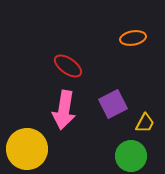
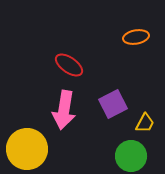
orange ellipse: moved 3 px right, 1 px up
red ellipse: moved 1 px right, 1 px up
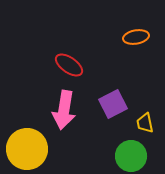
yellow trapezoid: rotated 140 degrees clockwise
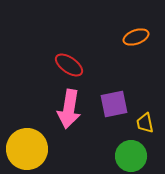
orange ellipse: rotated 10 degrees counterclockwise
purple square: moved 1 px right; rotated 16 degrees clockwise
pink arrow: moved 5 px right, 1 px up
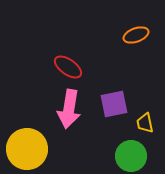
orange ellipse: moved 2 px up
red ellipse: moved 1 px left, 2 px down
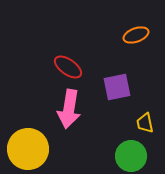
purple square: moved 3 px right, 17 px up
yellow circle: moved 1 px right
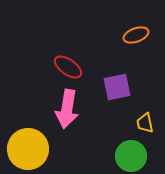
pink arrow: moved 2 px left
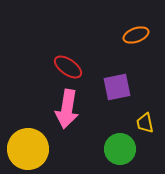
green circle: moved 11 px left, 7 px up
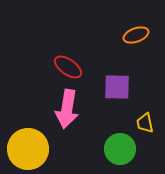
purple square: rotated 12 degrees clockwise
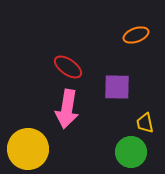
green circle: moved 11 px right, 3 px down
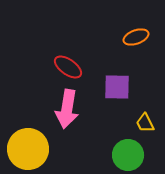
orange ellipse: moved 2 px down
yellow trapezoid: rotated 15 degrees counterclockwise
green circle: moved 3 px left, 3 px down
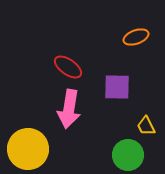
pink arrow: moved 2 px right
yellow trapezoid: moved 1 px right, 3 px down
